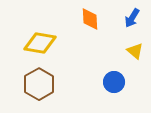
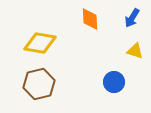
yellow triangle: rotated 24 degrees counterclockwise
brown hexagon: rotated 16 degrees clockwise
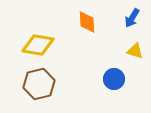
orange diamond: moved 3 px left, 3 px down
yellow diamond: moved 2 px left, 2 px down
blue circle: moved 3 px up
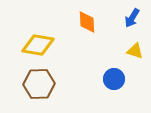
brown hexagon: rotated 12 degrees clockwise
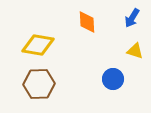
blue circle: moved 1 px left
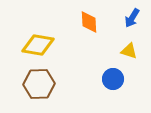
orange diamond: moved 2 px right
yellow triangle: moved 6 px left
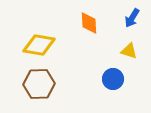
orange diamond: moved 1 px down
yellow diamond: moved 1 px right
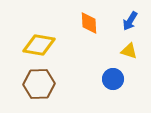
blue arrow: moved 2 px left, 3 px down
